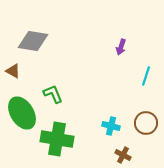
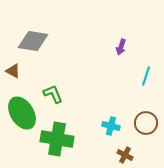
brown cross: moved 2 px right
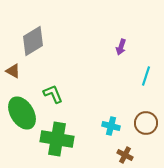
gray diamond: rotated 40 degrees counterclockwise
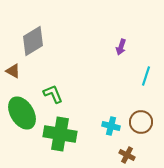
brown circle: moved 5 px left, 1 px up
green cross: moved 3 px right, 5 px up
brown cross: moved 2 px right
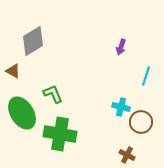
cyan cross: moved 10 px right, 19 px up
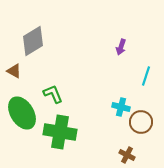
brown triangle: moved 1 px right
green cross: moved 2 px up
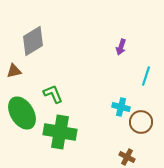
brown triangle: rotated 42 degrees counterclockwise
brown cross: moved 2 px down
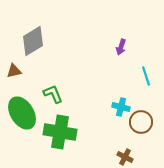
cyan line: rotated 36 degrees counterclockwise
brown cross: moved 2 px left
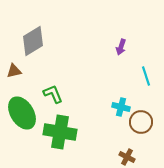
brown cross: moved 2 px right
